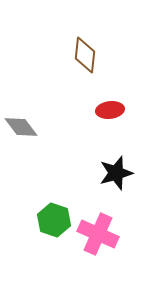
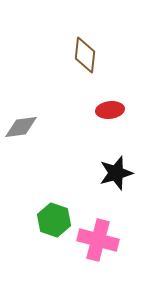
gray diamond: rotated 60 degrees counterclockwise
pink cross: moved 6 px down; rotated 9 degrees counterclockwise
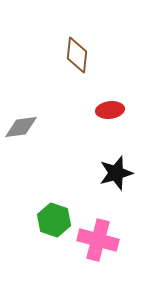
brown diamond: moved 8 px left
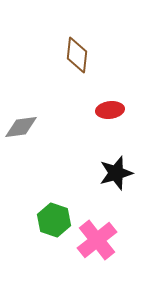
pink cross: moved 1 px left; rotated 36 degrees clockwise
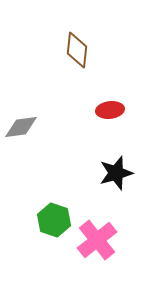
brown diamond: moved 5 px up
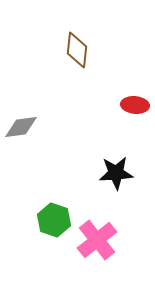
red ellipse: moved 25 px right, 5 px up; rotated 12 degrees clockwise
black star: rotated 12 degrees clockwise
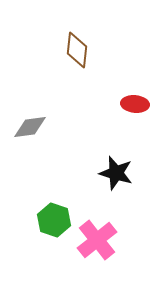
red ellipse: moved 1 px up
gray diamond: moved 9 px right
black star: rotated 20 degrees clockwise
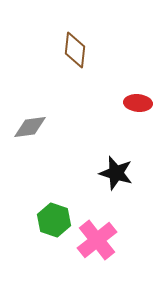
brown diamond: moved 2 px left
red ellipse: moved 3 px right, 1 px up
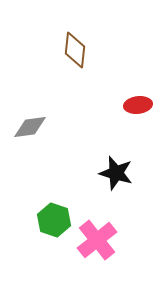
red ellipse: moved 2 px down; rotated 12 degrees counterclockwise
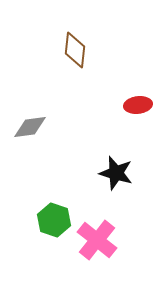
pink cross: rotated 12 degrees counterclockwise
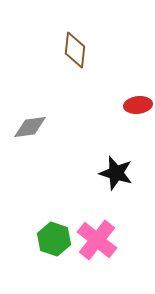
green hexagon: moved 19 px down
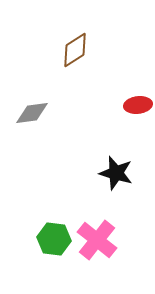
brown diamond: rotated 51 degrees clockwise
gray diamond: moved 2 px right, 14 px up
green hexagon: rotated 12 degrees counterclockwise
